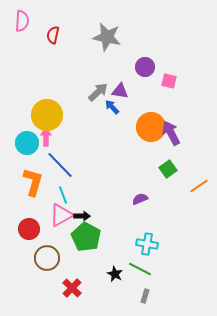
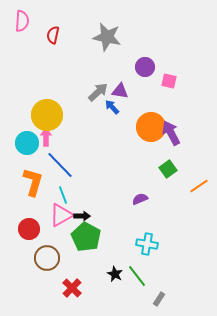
green line: moved 3 px left, 7 px down; rotated 25 degrees clockwise
gray rectangle: moved 14 px right, 3 px down; rotated 16 degrees clockwise
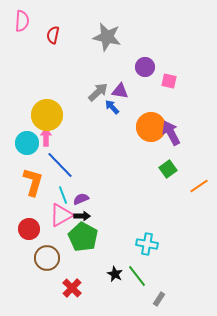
purple semicircle: moved 59 px left
green pentagon: moved 3 px left
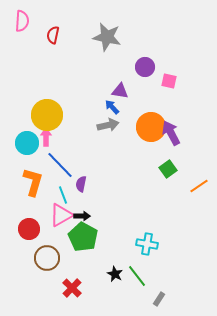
gray arrow: moved 10 px right, 33 px down; rotated 30 degrees clockwise
purple semicircle: moved 15 px up; rotated 56 degrees counterclockwise
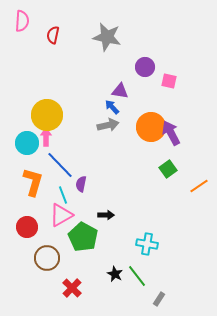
black arrow: moved 24 px right, 1 px up
red circle: moved 2 px left, 2 px up
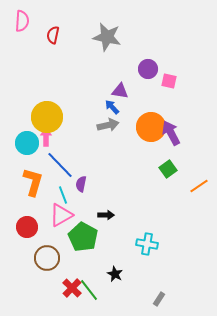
purple circle: moved 3 px right, 2 px down
yellow circle: moved 2 px down
green line: moved 48 px left, 14 px down
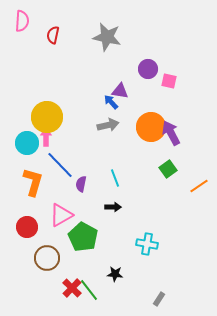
blue arrow: moved 1 px left, 5 px up
cyan line: moved 52 px right, 17 px up
black arrow: moved 7 px right, 8 px up
black star: rotated 21 degrees counterclockwise
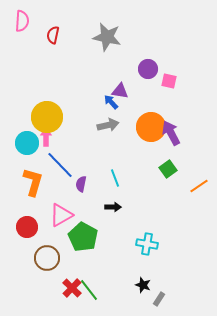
black star: moved 28 px right, 11 px down; rotated 14 degrees clockwise
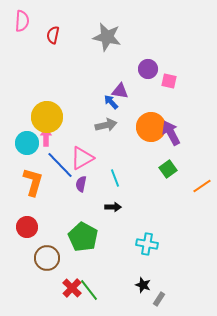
gray arrow: moved 2 px left
orange line: moved 3 px right
pink triangle: moved 21 px right, 57 px up
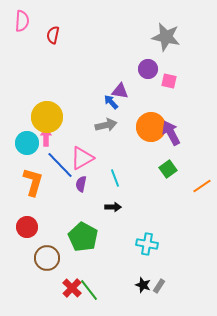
gray star: moved 59 px right
gray rectangle: moved 13 px up
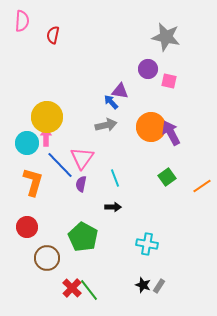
pink triangle: rotated 25 degrees counterclockwise
green square: moved 1 px left, 8 px down
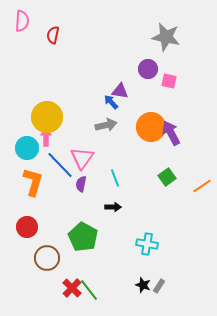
cyan circle: moved 5 px down
